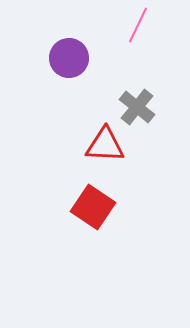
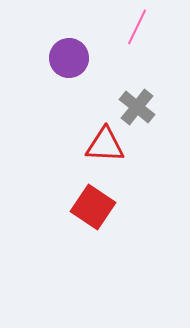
pink line: moved 1 px left, 2 px down
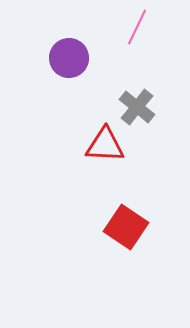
red square: moved 33 px right, 20 px down
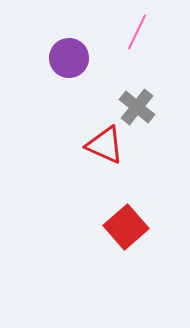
pink line: moved 5 px down
red triangle: rotated 21 degrees clockwise
red square: rotated 15 degrees clockwise
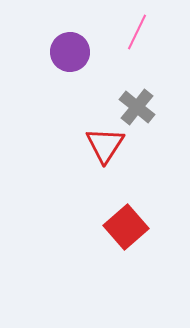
purple circle: moved 1 px right, 6 px up
red triangle: rotated 39 degrees clockwise
